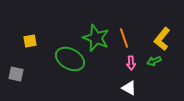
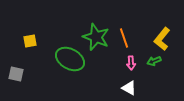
green star: moved 1 px up
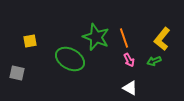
pink arrow: moved 2 px left, 3 px up; rotated 24 degrees counterclockwise
gray square: moved 1 px right, 1 px up
white triangle: moved 1 px right
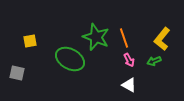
white triangle: moved 1 px left, 3 px up
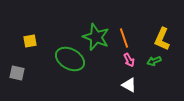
yellow L-shape: rotated 15 degrees counterclockwise
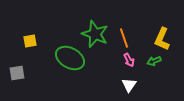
green star: moved 1 px left, 3 px up
green ellipse: moved 1 px up
gray square: rotated 21 degrees counterclockwise
white triangle: rotated 35 degrees clockwise
